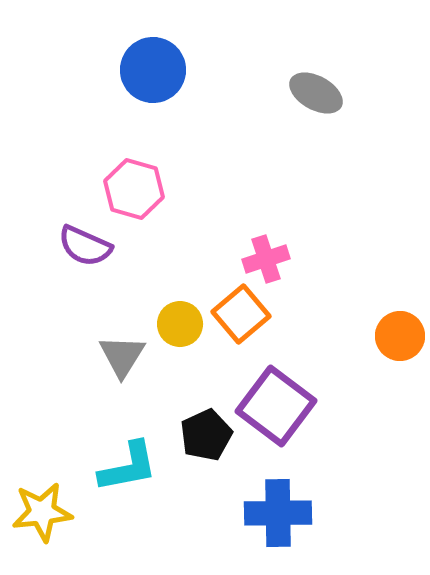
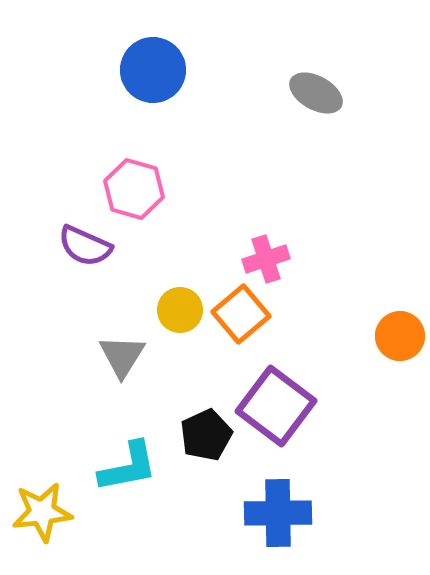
yellow circle: moved 14 px up
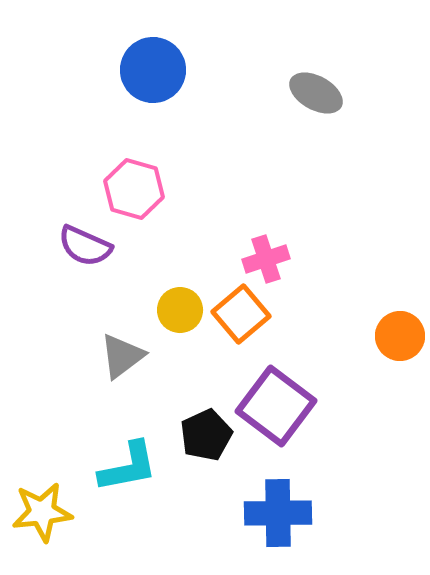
gray triangle: rotated 21 degrees clockwise
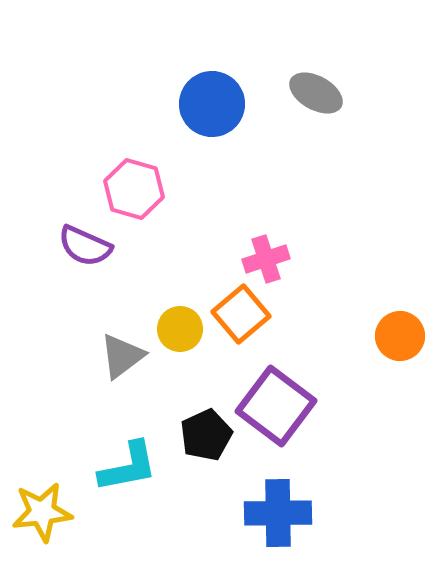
blue circle: moved 59 px right, 34 px down
yellow circle: moved 19 px down
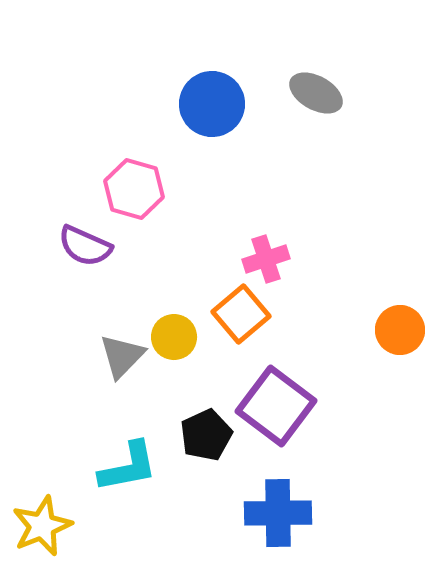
yellow circle: moved 6 px left, 8 px down
orange circle: moved 6 px up
gray triangle: rotated 9 degrees counterclockwise
yellow star: moved 14 px down; rotated 16 degrees counterclockwise
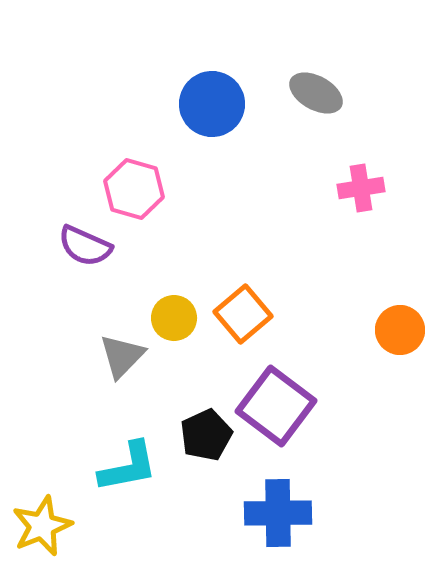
pink cross: moved 95 px right, 71 px up; rotated 9 degrees clockwise
orange square: moved 2 px right
yellow circle: moved 19 px up
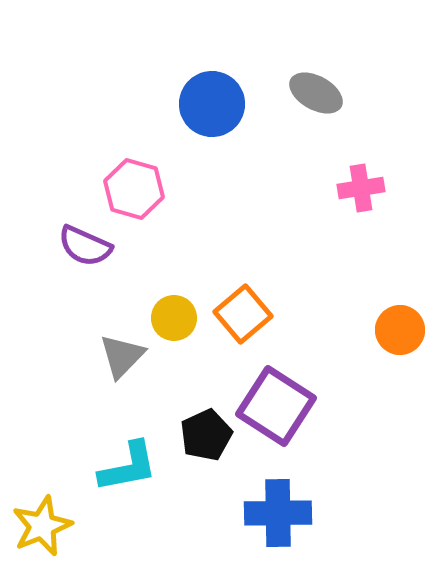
purple square: rotated 4 degrees counterclockwise
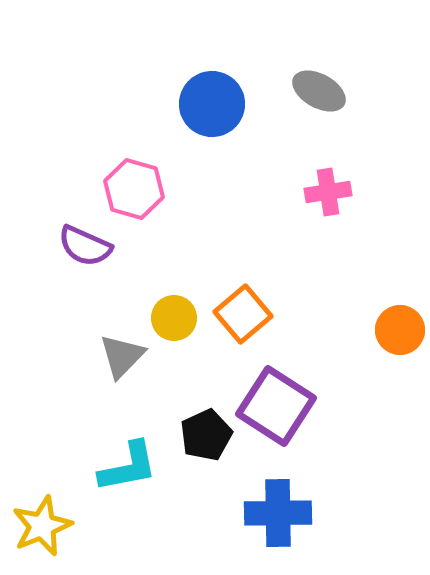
gray ellipse: moved 3 px right, 2 px up
pink cross: moved 33 px left, 4 px down
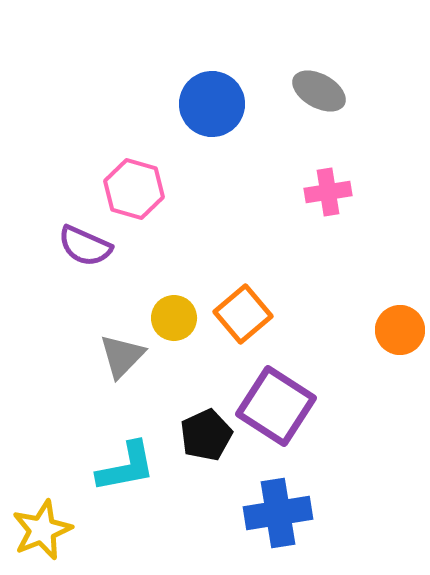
cyan L-shape: moved 2 px left
blue cross: rotated 8 degrees counterclockwise
yellow star: moved 4 px down
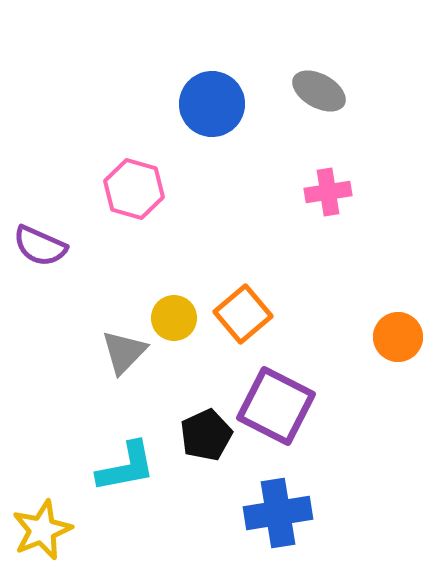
purple semicircle: moved 45 px left
orange circle: moved 2 px left, 7 px down
gray triangle: moved 2 px right, 4 px up
purple square: rotated 6 degrees counterclockwise
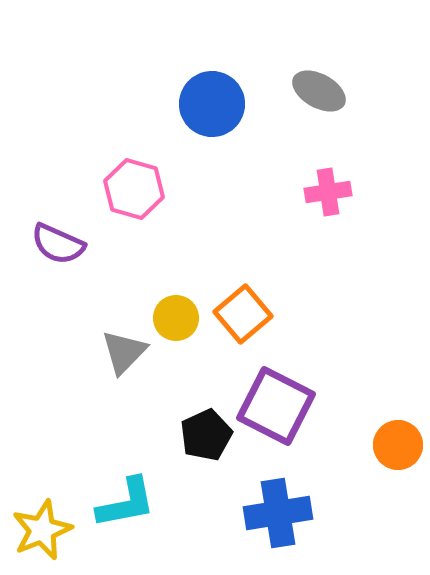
purple semicircle: moved 18 px right, 2 px up
yellow circle: moved 2 px right
orange circle: moved 108 px down
cyan L-shape: moved 36 px down
